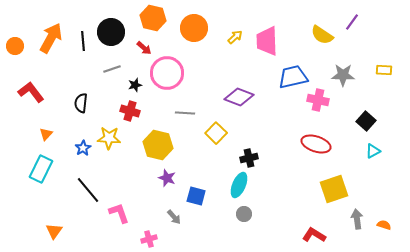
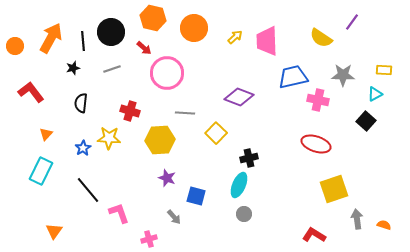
yellow semicircle at (322, 35): moved 1 px left, 3 px down
black star at (135, 85): moved 62 px left, 17 px up
yellow hexagon at (158, 145): moved 2 px right, 5 px up; rotated 16 degrees counterclockwise
cyan triangle at (373, 151): moved 2 px right, 57 px up
cyan rectangle at (41, 169): moved 2 px down
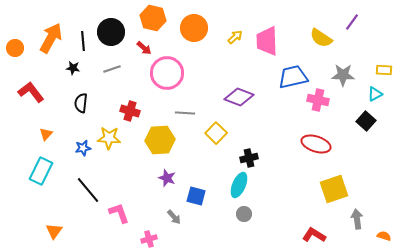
orange circle at (15, 46): moved 2 px down
black star at (73, 68): rotated 24 degrees clockwise
blue star at (83, 148): rotated 21 degrees clockwise
orange semicircle at (384, 225): moved 11 px down
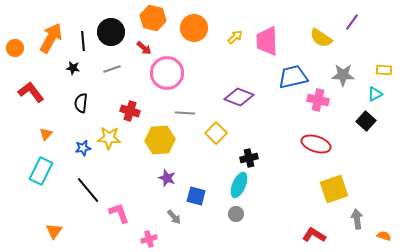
gray circle at (244, 214): moved 8 px left
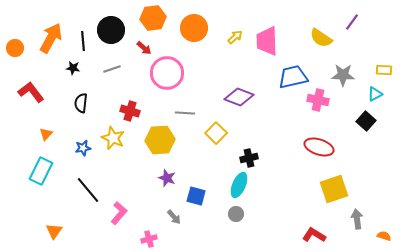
orange hexagon at (153, 18): rotated 20 degrees counterclockwise
black circle at (111, 32): moved 2 px up
yellow star at (109, 138): moved 4 px right; rotated 20 degrees clockwise
red ellipse at (316, 144): moved 3 px right, 3 px down
pink L-shape at (119, 213): rotated 60 degrees clockwise
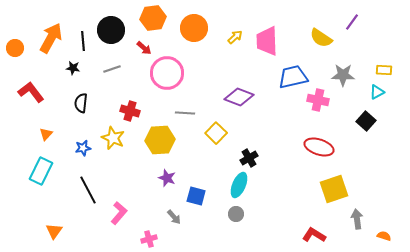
cyan triangle at (375, 94): moved 2 px right, 2 px up
black cross at (249, 158): rotated 18 degrees counterclockwise
black line at (88, 190): rotated 12 degrees clockwise
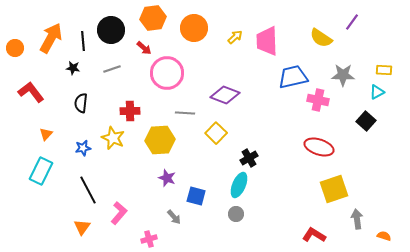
purple diamond at (239, 97): moved 14 px left, 2 px up
red cross at (130, 111): rotated 18 degrees counterclockwise
orange triangle at (54, 231): moved 28 px right, 4 px up
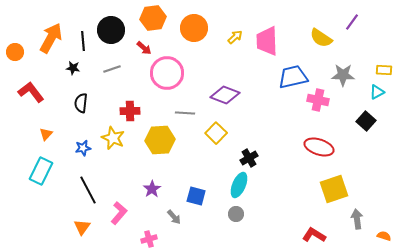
orange circle at (15, 48): moved 4 px down
purple star at (167, 178): moved 15 px left, 11 px down; rotated 18 degrees clockwise
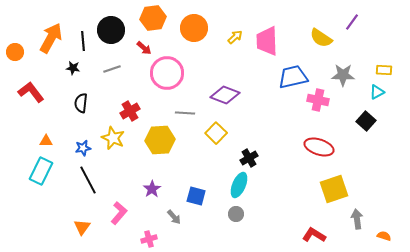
red cross at (130, 111): rotated 30 degrees counterclockwise
orange triangle at (46, 134): moved 7 px down; rotated 48 degrees clockwise
black line at (88, 190): moved 10 px up
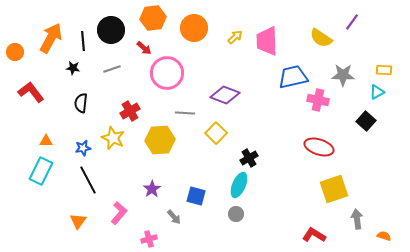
orange triangle at (82, 227): moved 4 px left, 6 px up
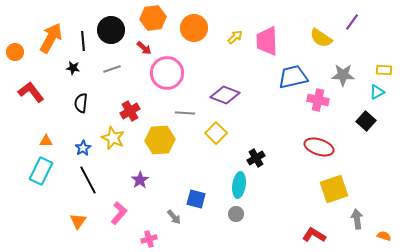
blue star at (83, 148): rotated 21 degrees counterclockwise
black cross at (249, 158): moved 7 px right
cyan ellipse at (239, 185): rotated 15 degrees counterclockwise
purple star at (152, 189): moved 12 px left, 9 px up
blue square at (196, 196): moved 3 px down
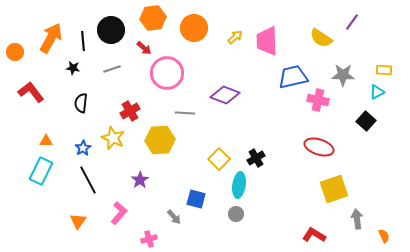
yellow square at (216, 133): moved 3 px right, 26 px down
orange semicircle at (384, 236): rotated 48 degrees clockwise
